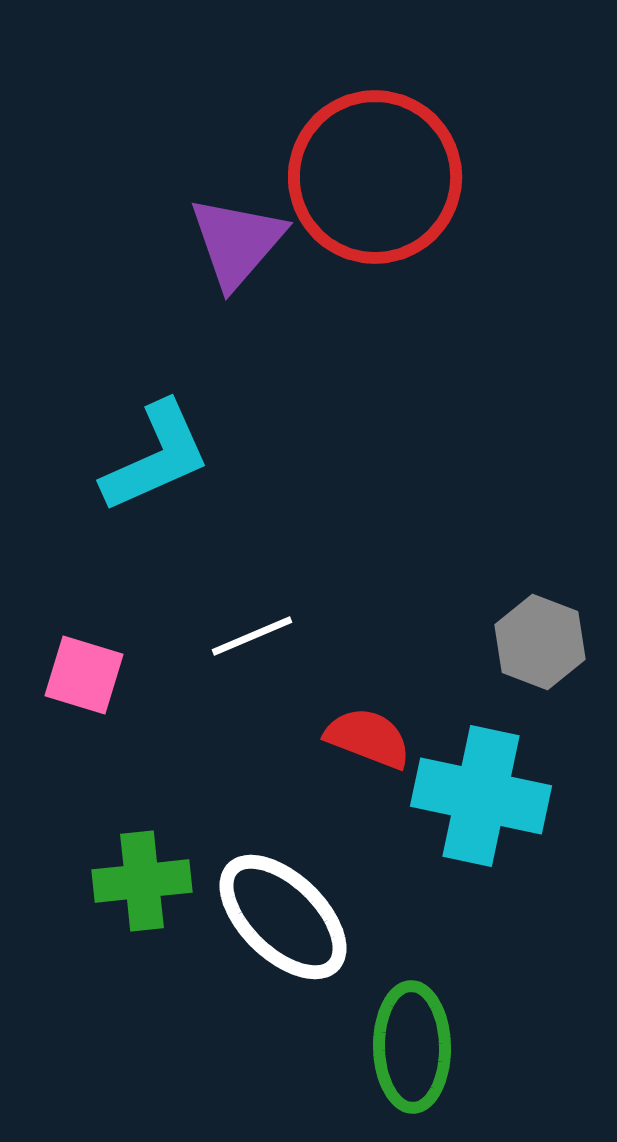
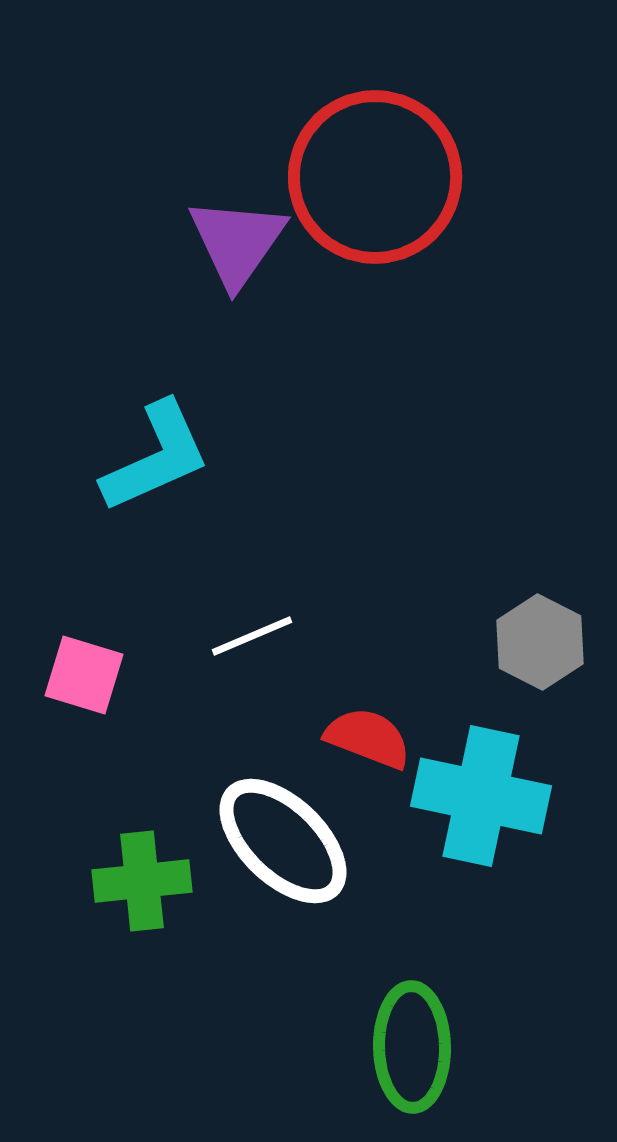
purple triangle: rotated 6 degrees counterclockwise
gray hexagon: rotated 6 degrees clockwise
white ellipse: moved 76 px up
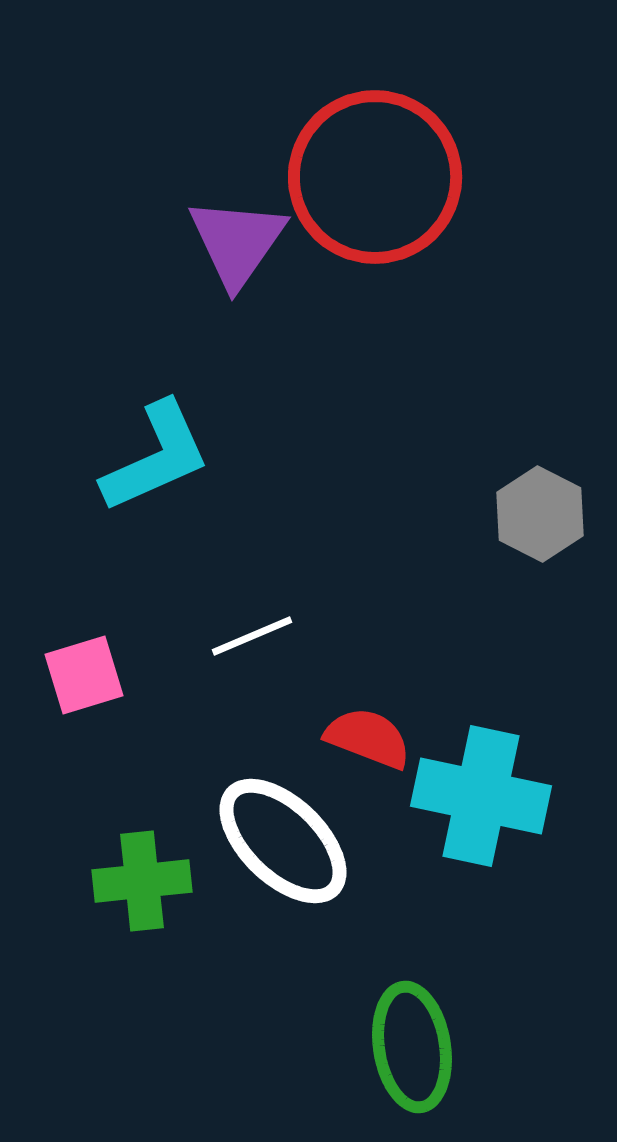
gray hexagon: moved 128 px up
pink square: rotated 34 degrees counterclockwise
green ellipse: rotated 8 degrees counterclockwise
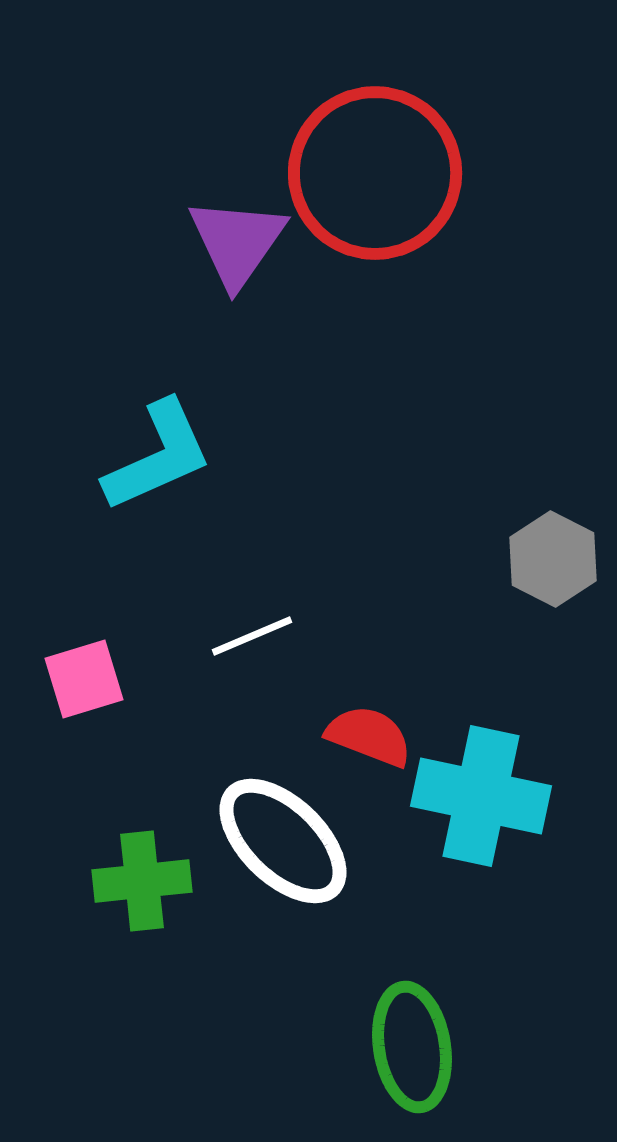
red circle: moved 4 px up
cyan L-shape: moved 2 px right, 1 px up
gray hexagon: moved 13 px right, 45 px down
pink square: moved 4 px down
red semicircle: moved 1 px right, 2 px up
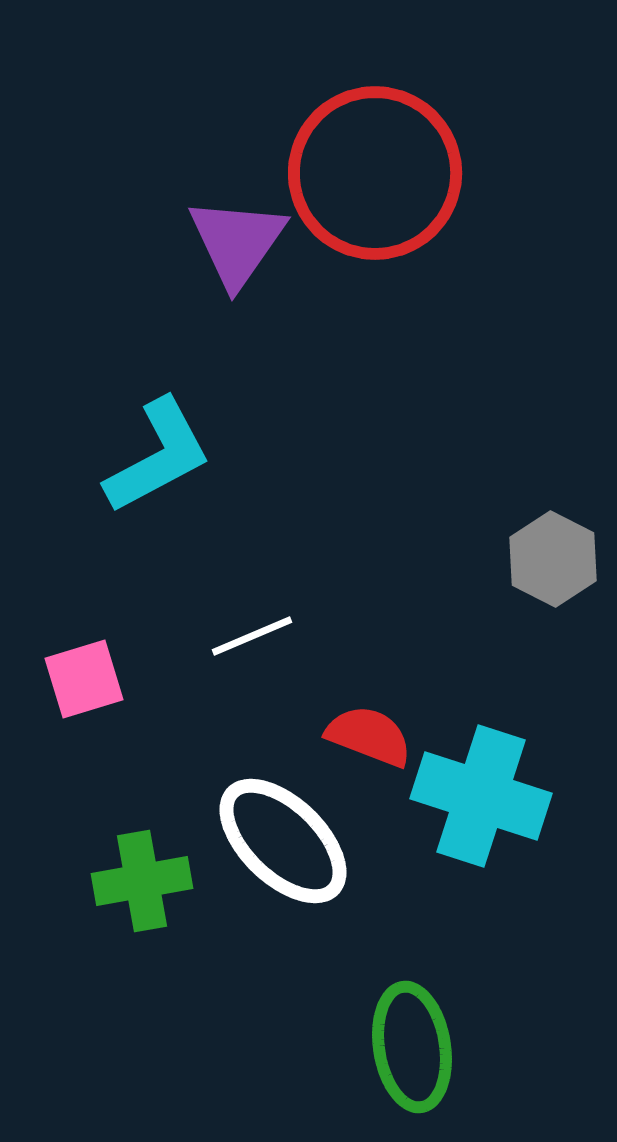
cyan L-shape: rotated 4 degrees counterclockwise
cyan cross: rotated 6 degrees clockwise
green cross: rotated 4 degrees counterclockwise
